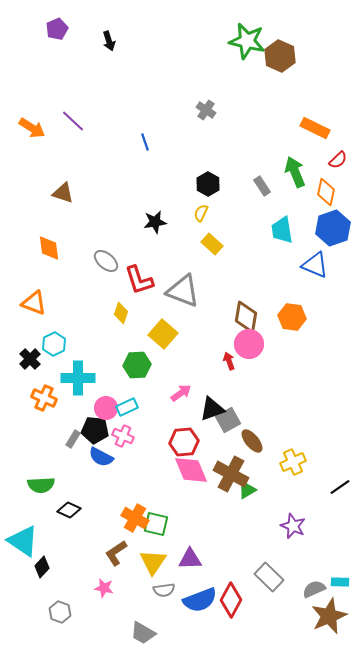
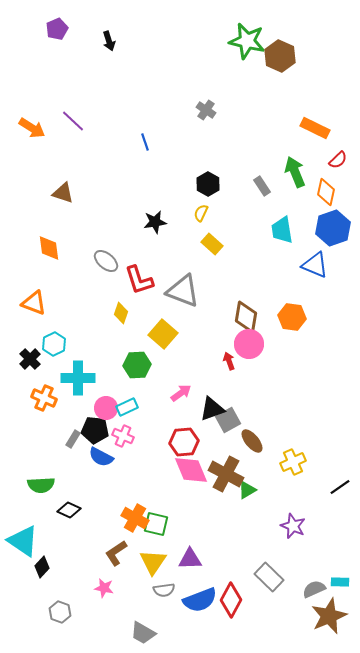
brown cross at (231, 474): moved 5 px left
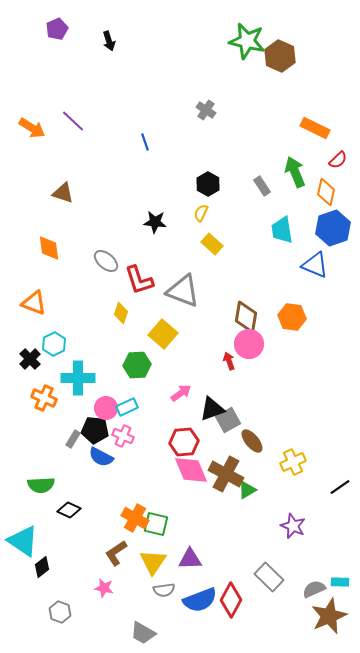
black star at (155, 222): rotated 15 degrees clockwise
black diamond at (42, 567): rotated 10 degrees clockwise
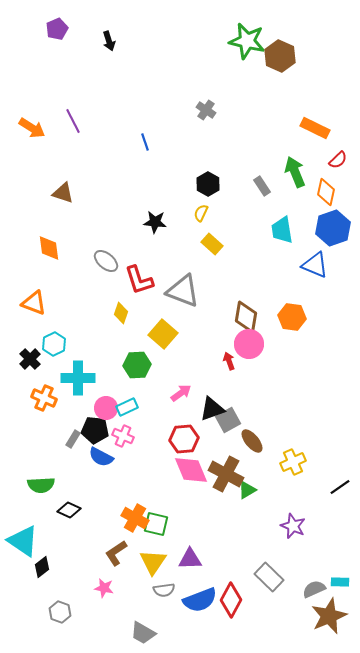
purple line at (73, 121): rotated 20 degrees clockwise
red hexagon at (184, 442): moved 3 px up
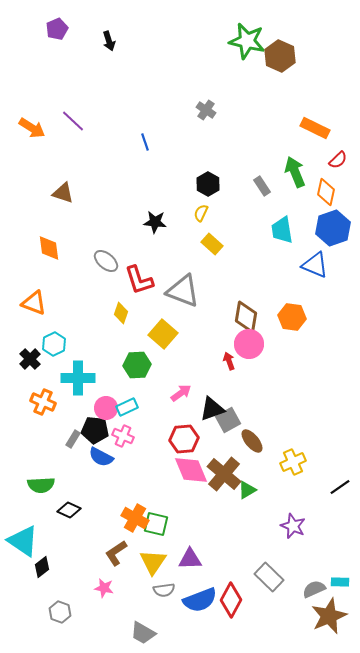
purple line at (73, 121): rotated 20 degrees counterclockwise
orange cross at (44, 398): moved 1 px left, 4 px down
brown cross at (226, 474): moved 2 px left; rotated 12 degrees clockwise
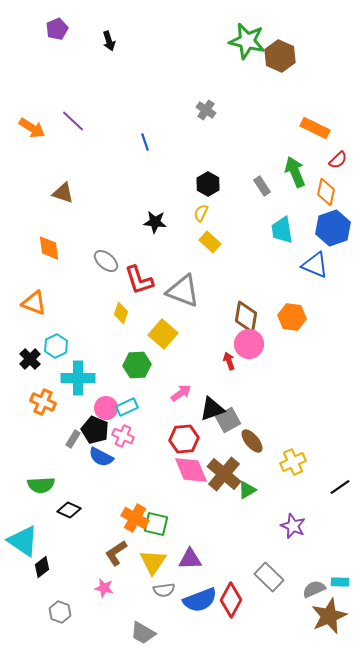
yellow rectangle at (212, 244): moved 2 px left, 2 px up
cyan hexagon at (54, 344): moved 2 px right, 2 px down
black pentagon at (95, 430): rotated 16 degrees clockwise
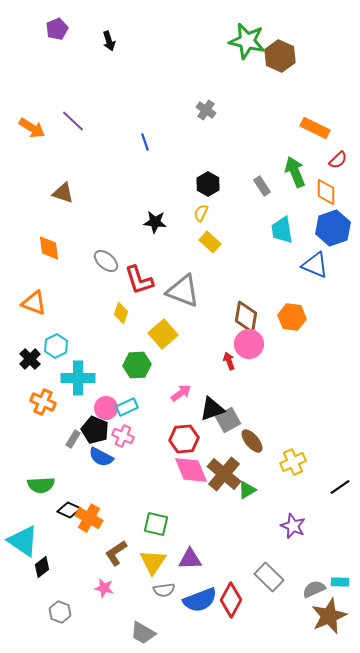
orange diamond at (326, 192): rotated 12 degrees counterclockwise
yellow square at (163, 334): rotated 8 degrees clockwise
orange cross at (135, 518): moved 46 px left
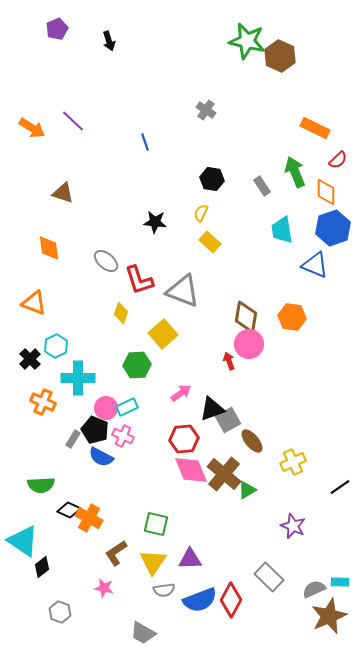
black hexagon at (208, 184): moved 4 px right, 5 px up; rotated 20 degrees counterclockwise
